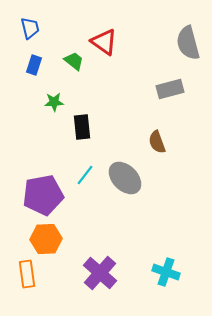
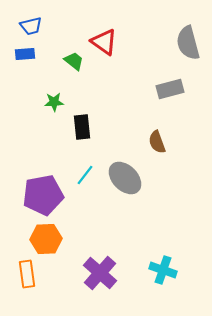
blue trapezoid: moved 1 px right, 2 px up; rotated 90 degrees clockwise
blue rectangle: moved 9 px left, 11 px up; rotated 66 degrees clockwise
cyan cross: moved 3 px left, 2 px up
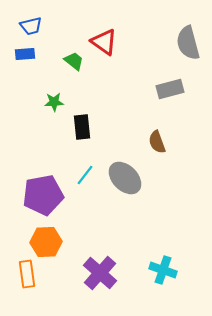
orange hexagon: moved 3 px down
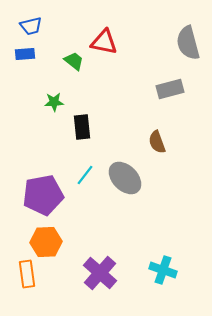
red triangle: rotated 24 degrees counterclockwise
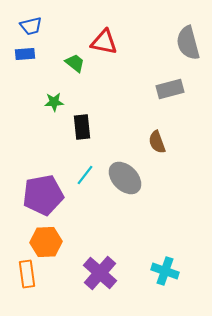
green trapezoid: moved 1 px right, 2 px down
cyan cross: moved 2 px right, 1 px down
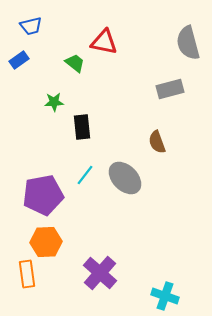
blue rectangle: moved 6 px left, 6 px down; rotated 30 degrees counterclockwise
cyan cross: moved 25 px down
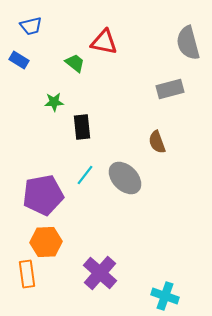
blue rectangle: rotated 66 degrees clockwise
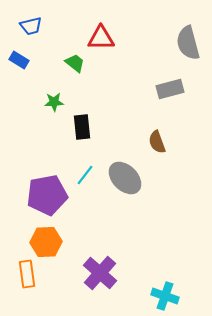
red triangle: moved 3 px left, 4 px up; rotated 12 degrees counterclockwise
purple pentagon: moved 4 px right
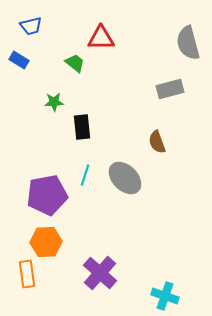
cyan line: rotated 20 degrees counterclockwise
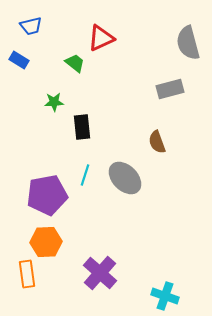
red triangle: rotated 24 degrees counterclockwise
